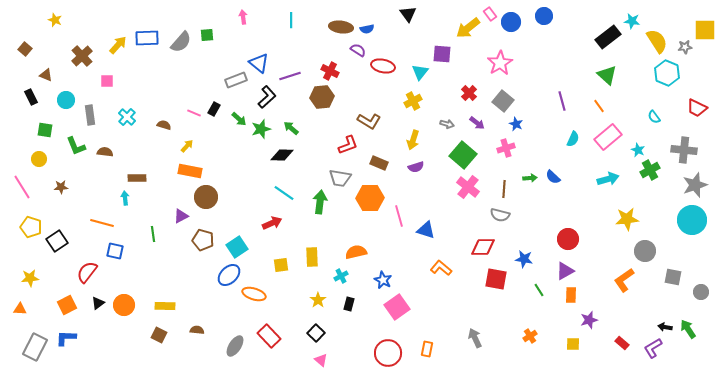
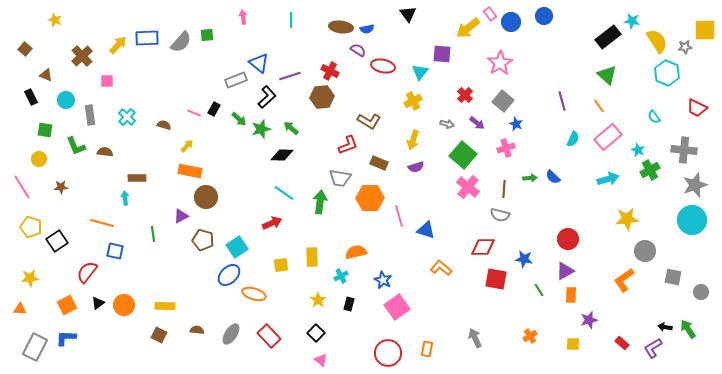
red cross at (469, 93): moved 4 px left, 2 px down
gray ellipse at (235, 346): moved 4 px left, 12 px up
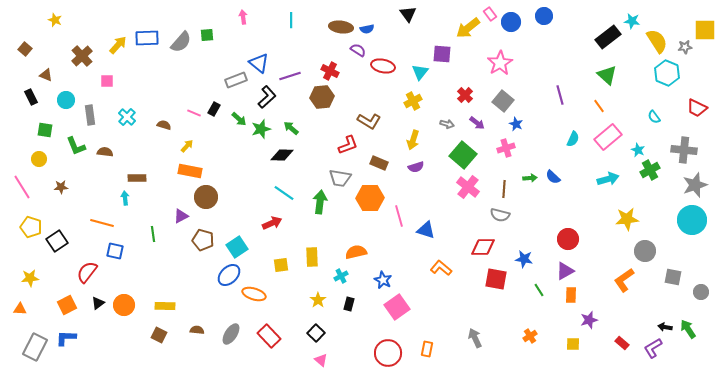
purple line at (562, 101): moved 2 px left, 6 px up
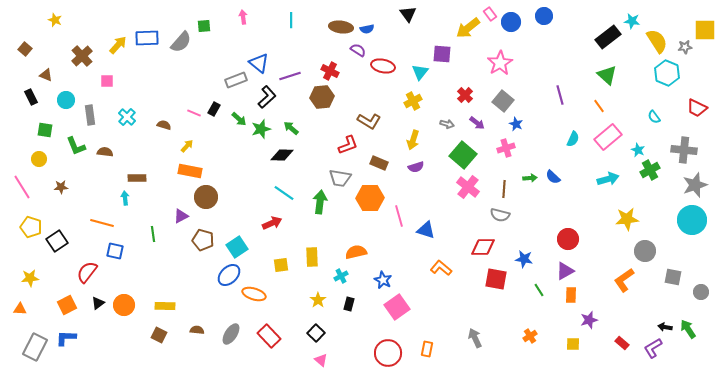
green square at (207, 35): moved 3 px left, 9 px up
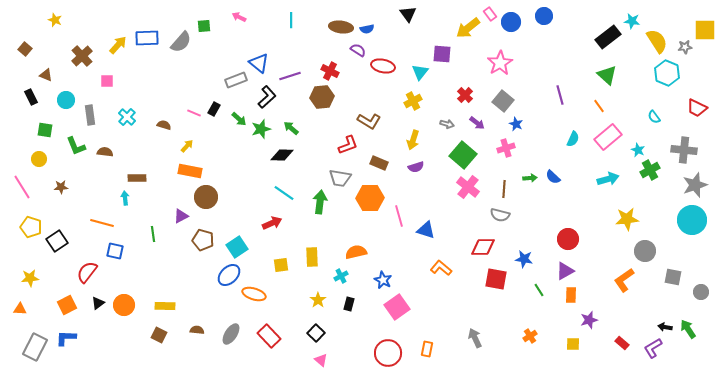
pink arrow at (243, 17): moved 4 px left; rotated 56 degrees counterclockwise
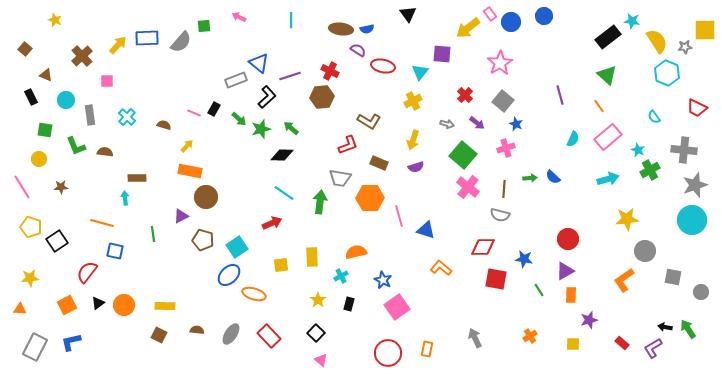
brown ellipse at (341, 27): moved 2 px down
blue L-shape at (66, 338): moved 5 px right, 4 px down; rotated 15 degrees counterclockwise
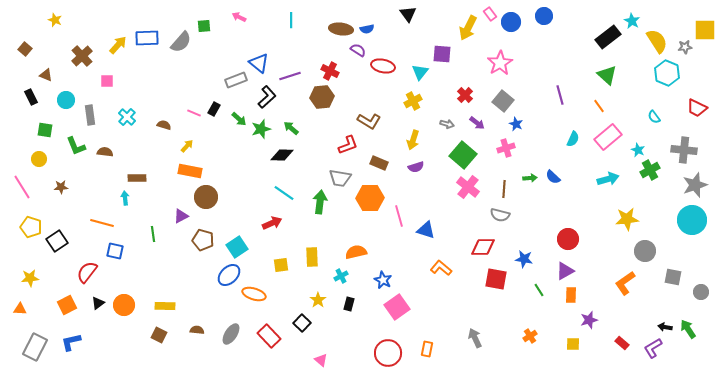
cyan star at (632, 21): rotated 21 degrees clockwise
yellow arrow at (468, 28): rotated 25 degrees counterclockwise
orange L-shape at (624, 280): moved 1 px right, 3 px down
black square at (316, 333): moved 14 px left, 10 px up
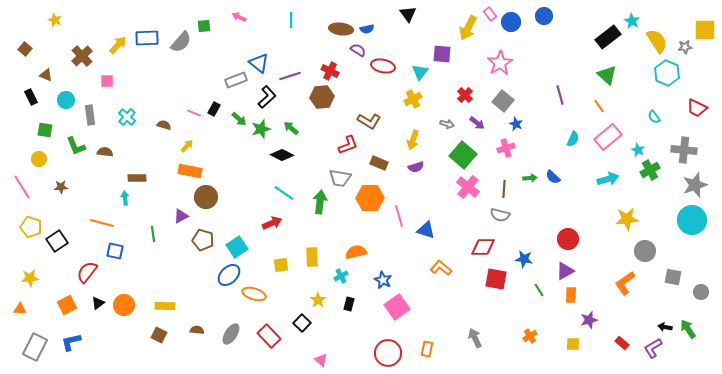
yellow cross at (413, 101): moved 2 px up
black diamond at (282, 155): rotated 25 degrees clockwise
